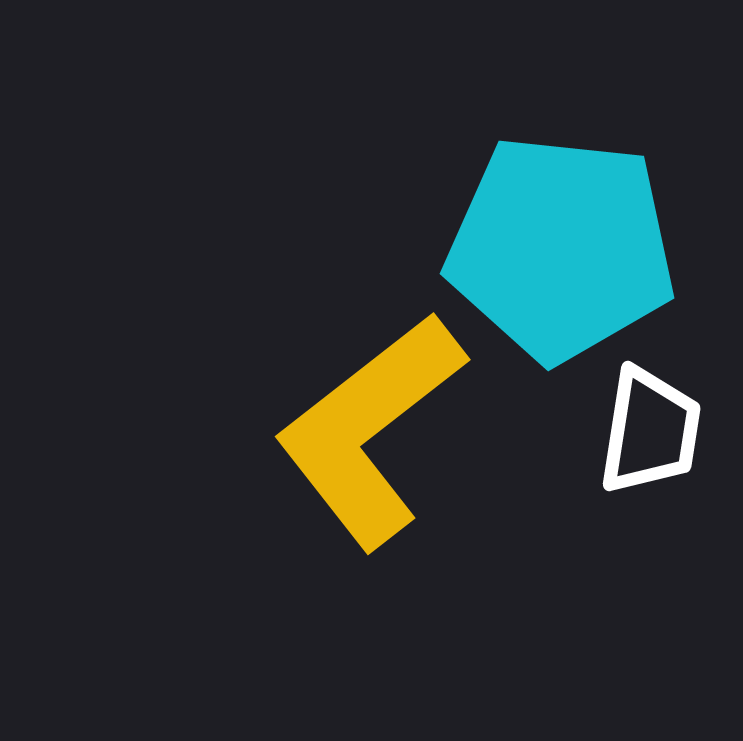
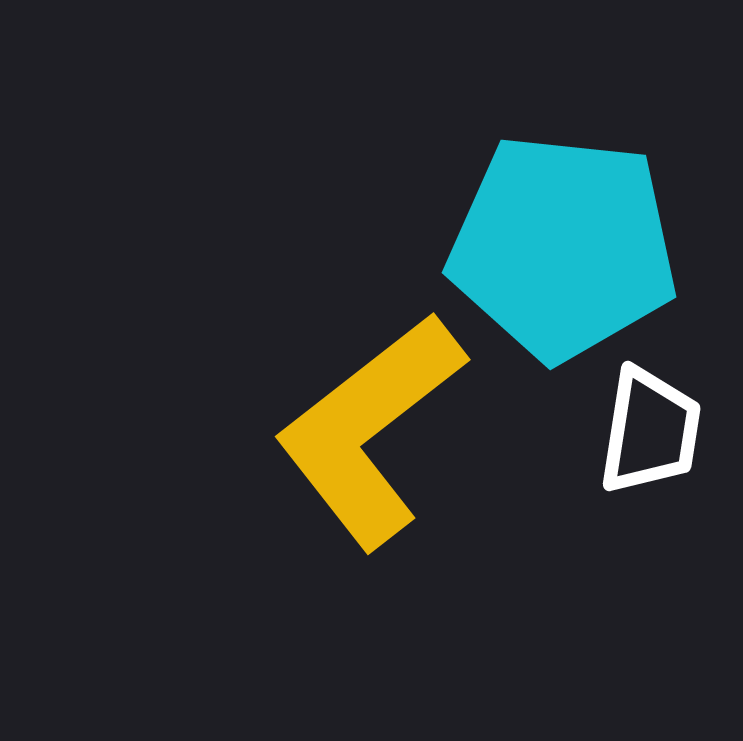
cyan pentagon: moved 2 px right, 1 px up
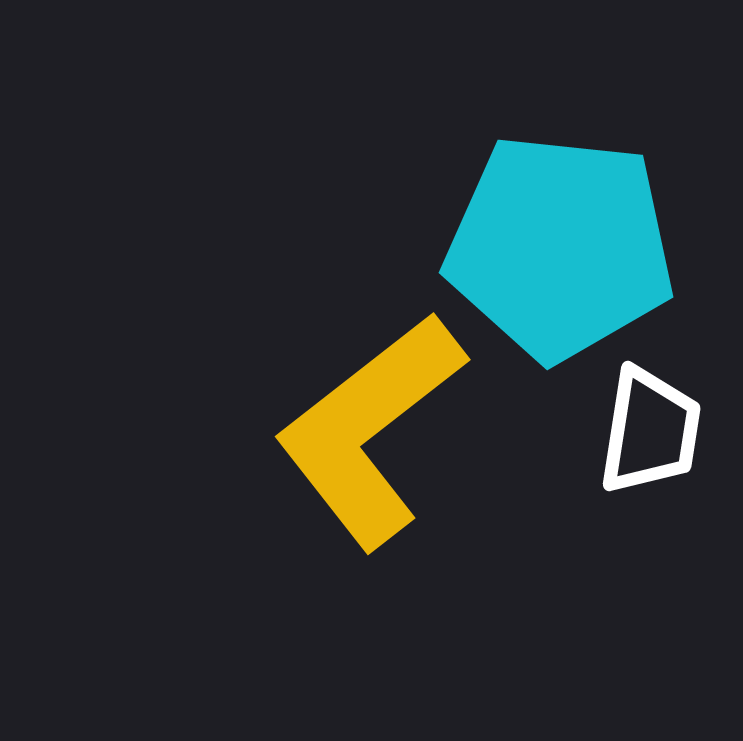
cyan pentagon: moved 3 px left
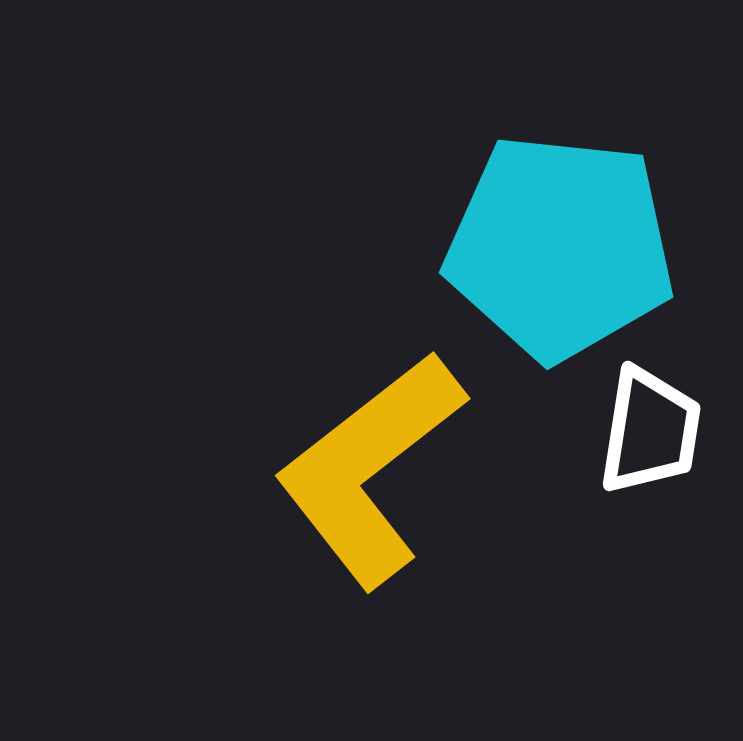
yellow L-shape: moved 39 px down
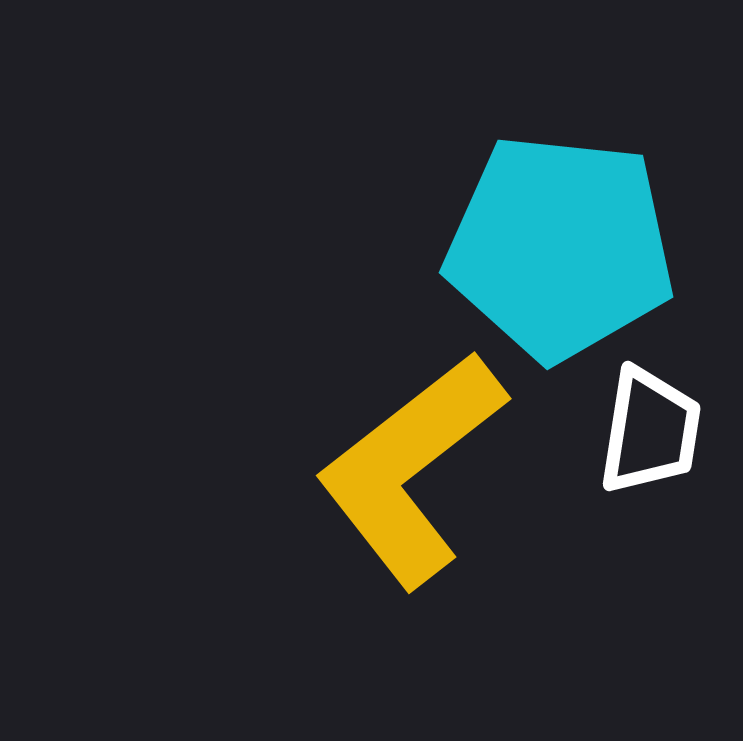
yellow L-shape: moved 41 px right
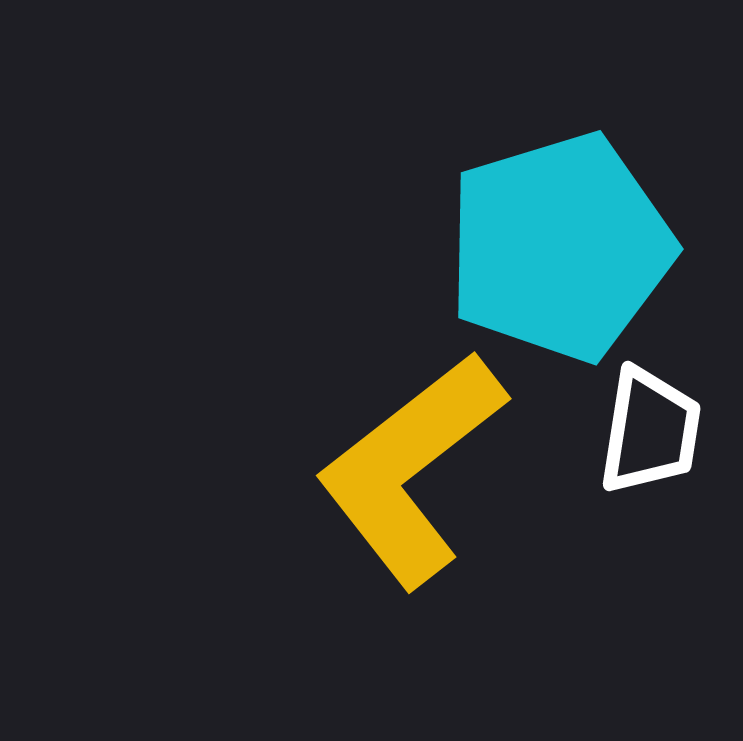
cyan pentagon: rotated 23 degrees counterclockwise
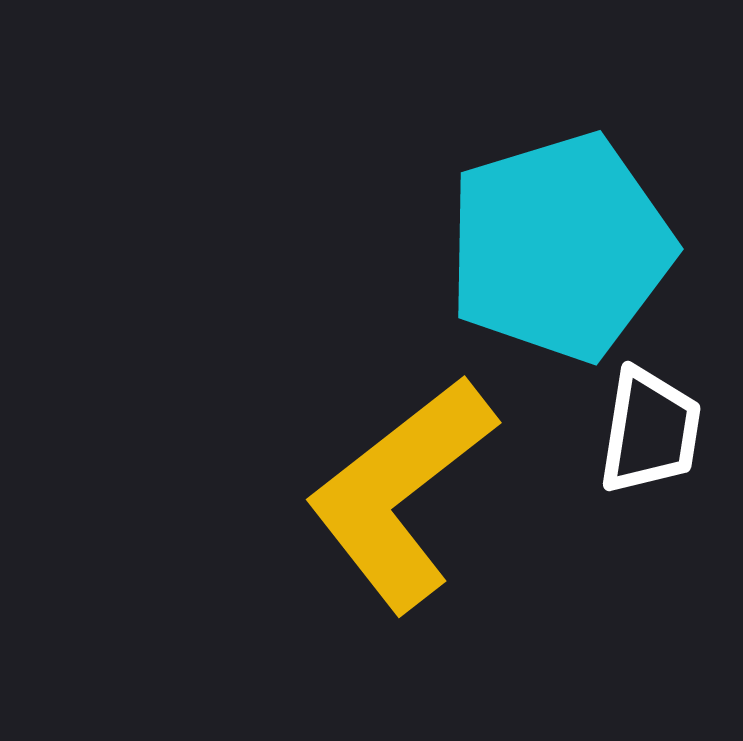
yellow L-shape: moved 10 px left, 24 px down
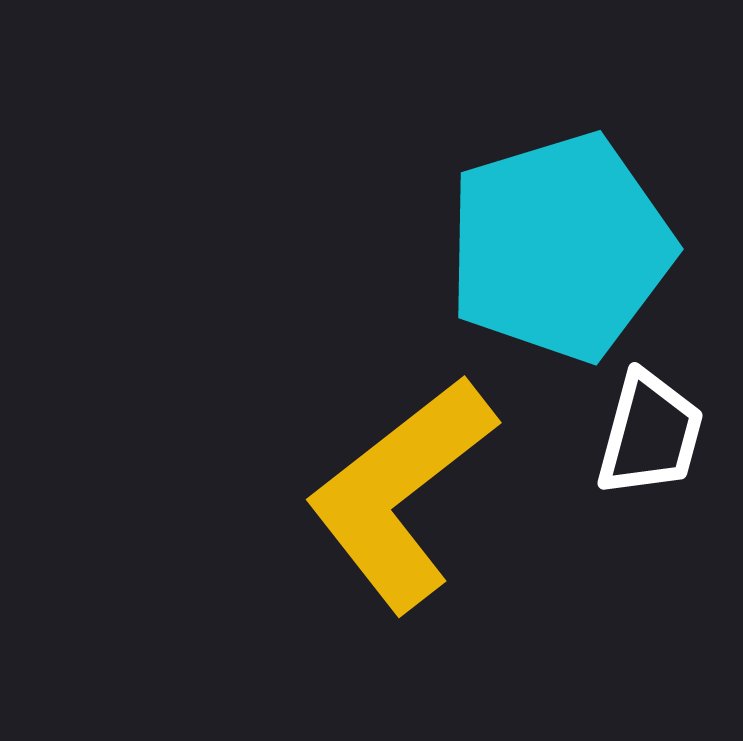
white trapezoid: moved 3 px down; rotated 6 degrees clockwise
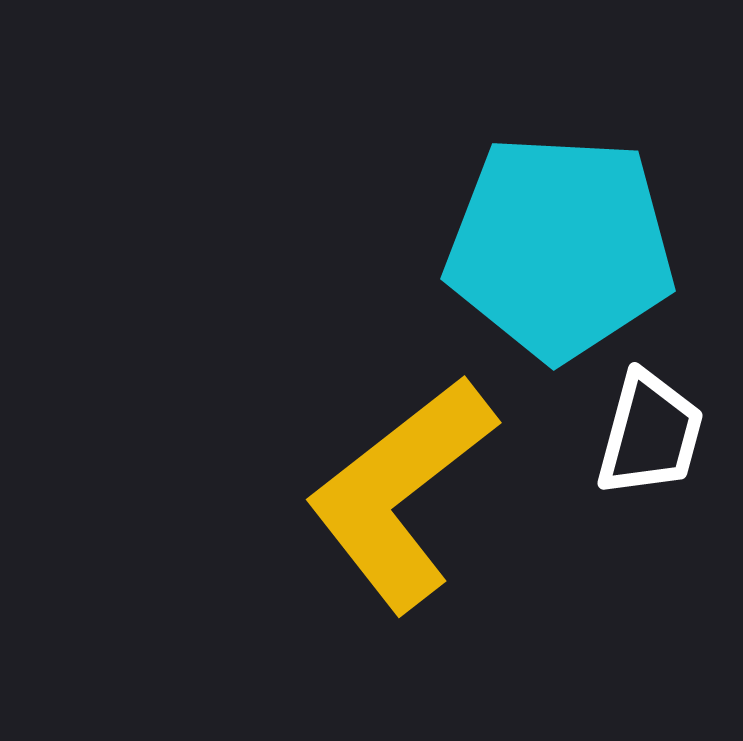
cyan pentagon: rotated 20 degrees clockwise
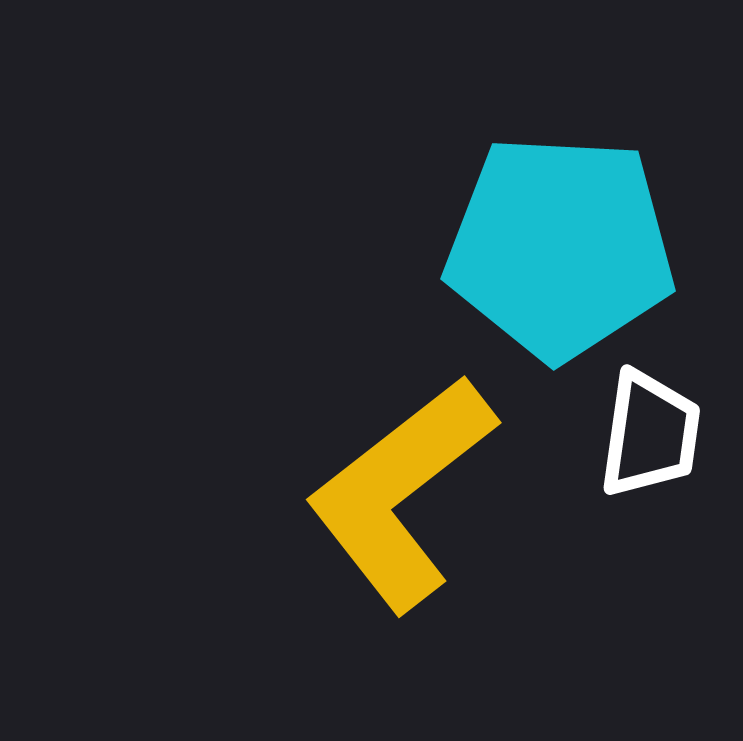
white trapezoid: rotated 7 degrees counterclockwise
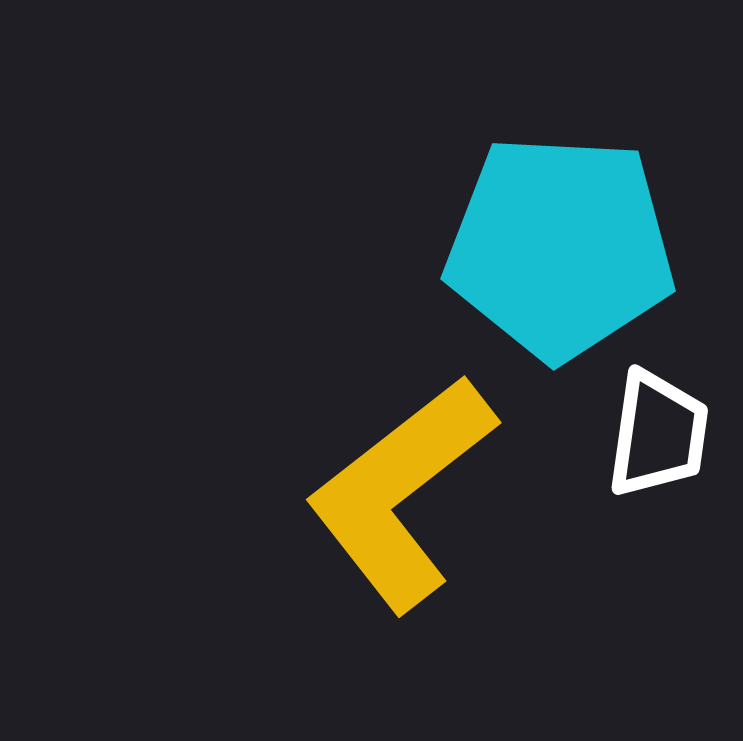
white trapezoid: moved 8 px right
